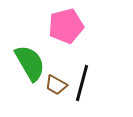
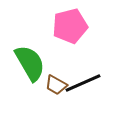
pink pentagon: moved 4 px right
black line: moved 1 px right; rotated 51 degrees clockwise
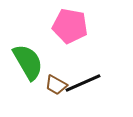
pink pentagon: rotated 24 degrees clockwise
green semicircle: moved 2 px left, 1 px up
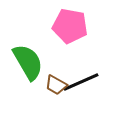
black line: moved 2 px left, 1 px up
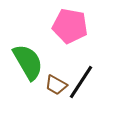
black line: rotated 33 degrees counterclockwise
